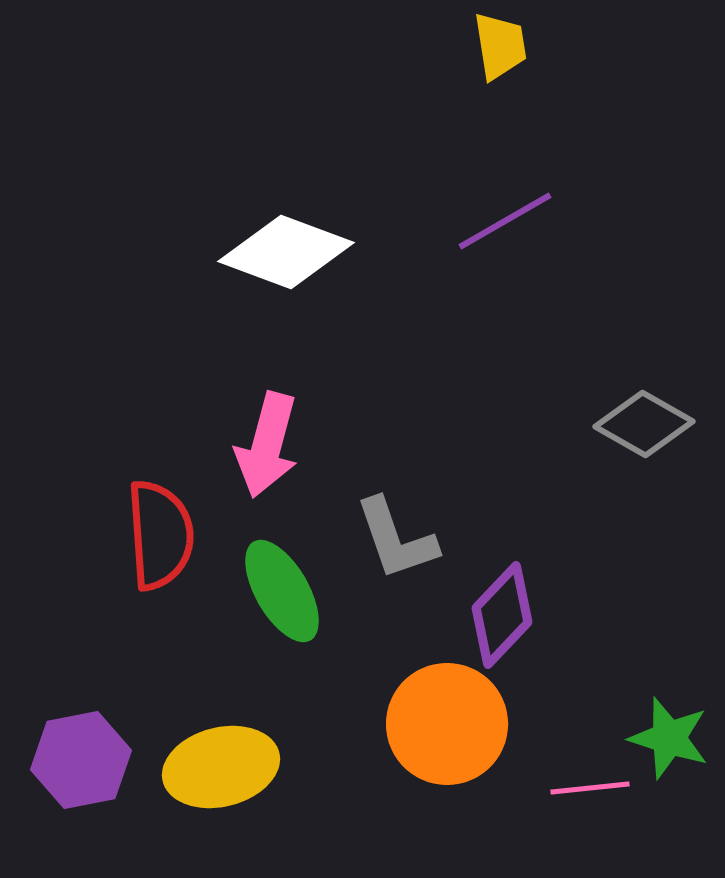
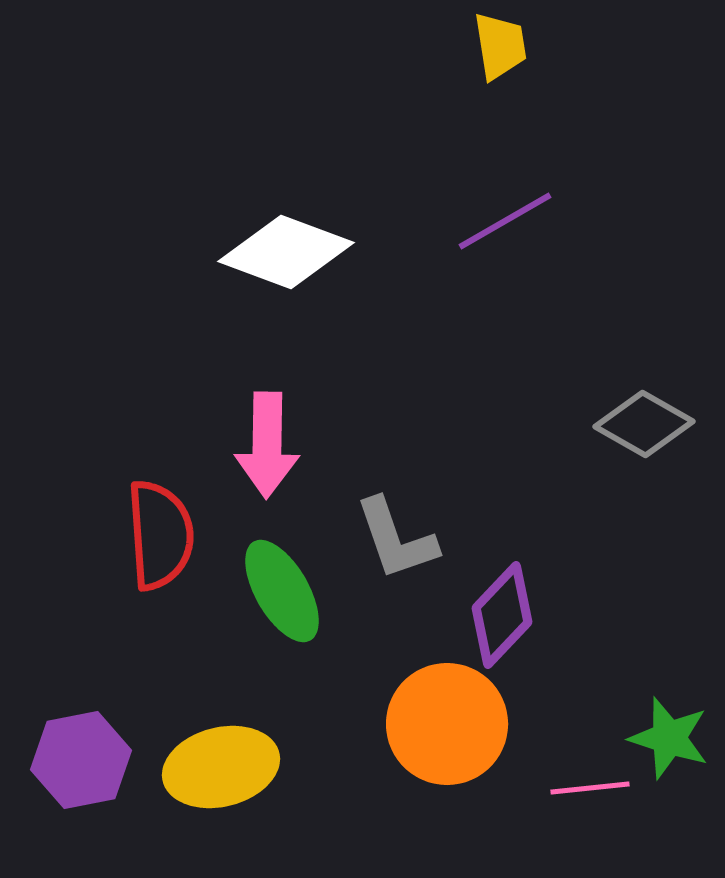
pink arrow: rotated 14 degrees counterclockwise
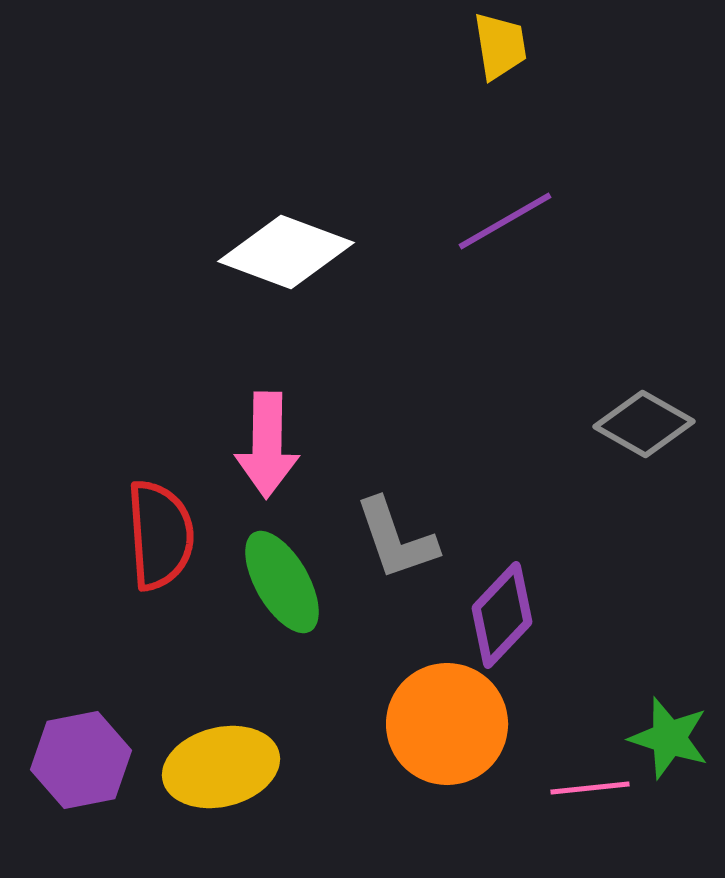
green ellipse: moved 9 px up
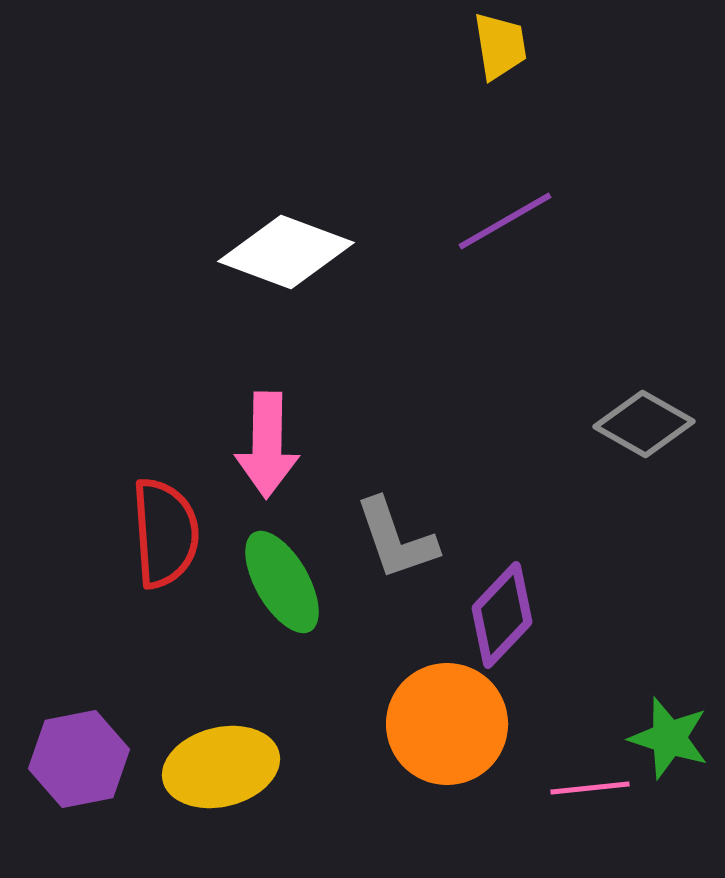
red semicircle: moved 5 px right, 2 px up
purple hexagon: moved 2 px left, 1 px up
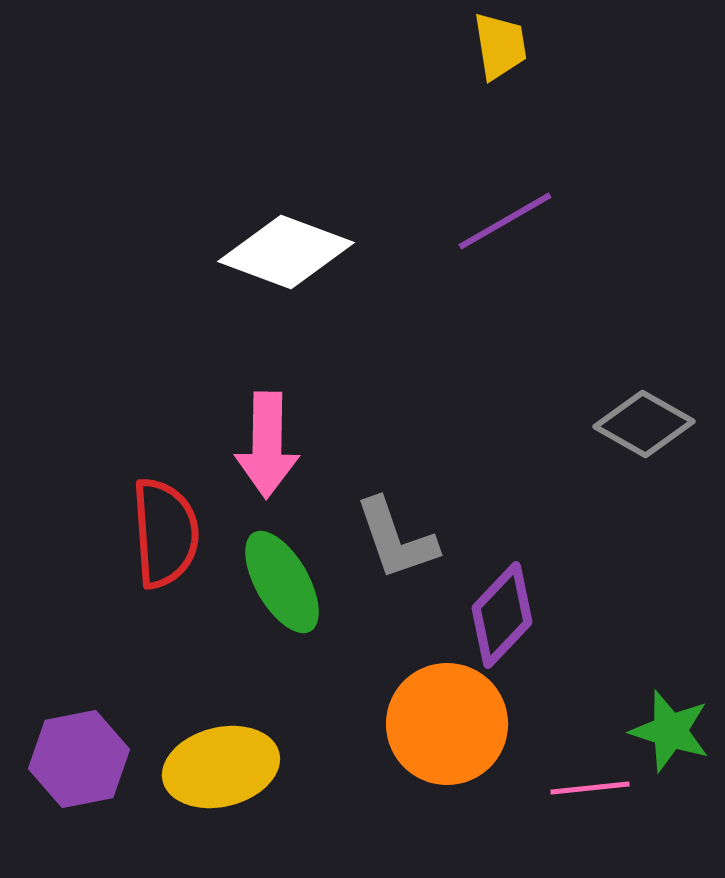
green star: moved 1 px right, 7 px up
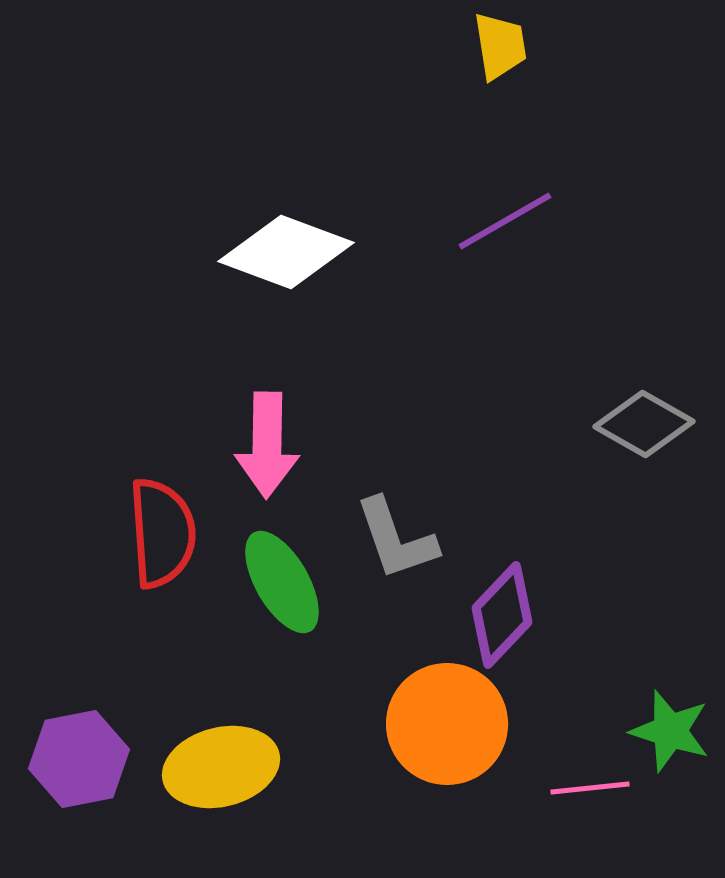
red semicircle: moved 3 px left
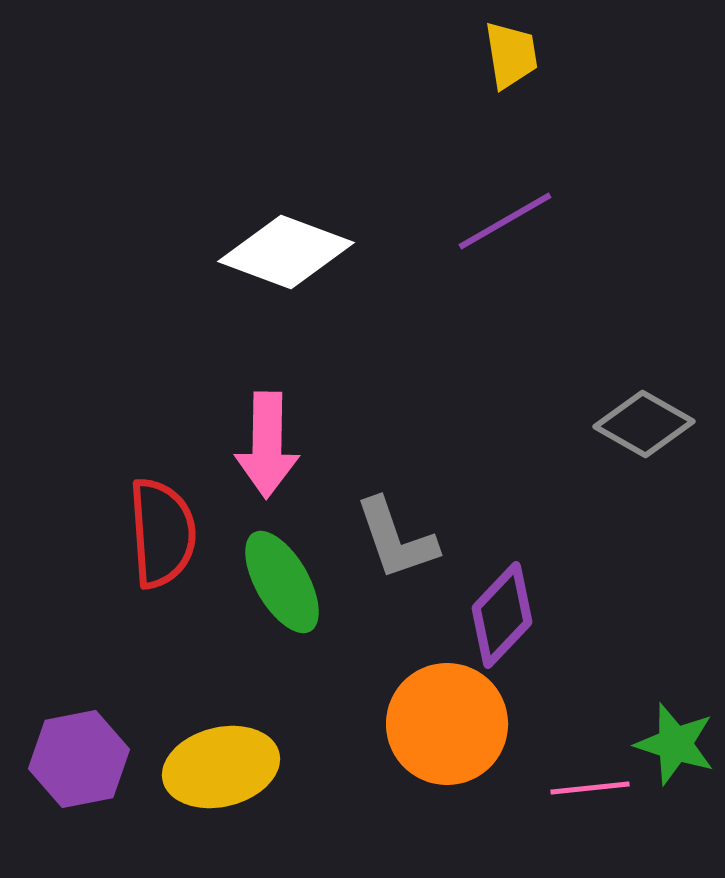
yellow trapezoid: moved 11 px right, 9 px down
green star: moved 5 px right, 13 px down
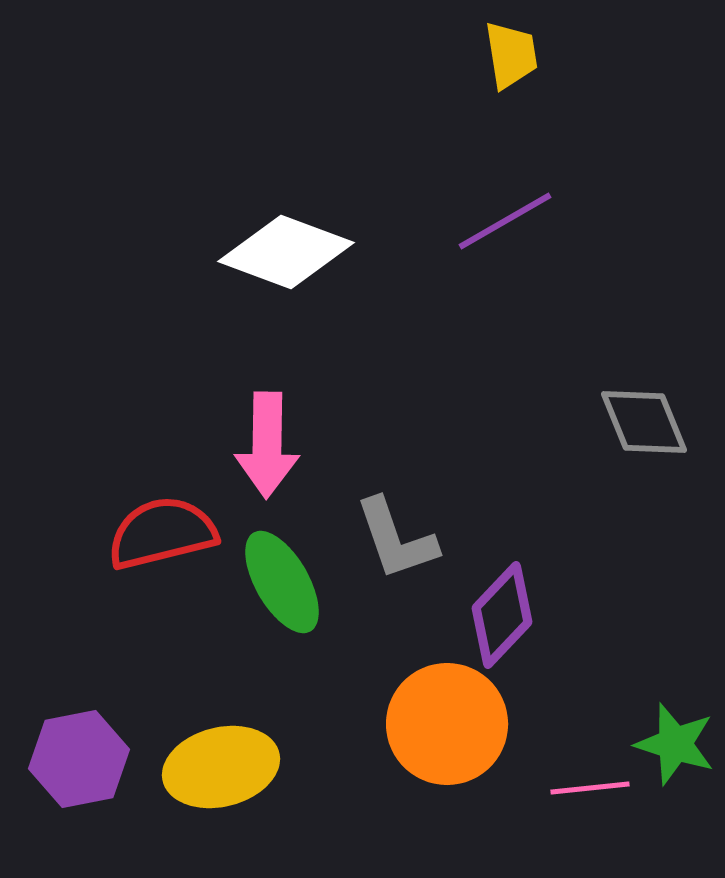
gray diamond: moved 2 px up; rotated 38 degrees clockwise
red semicircle: rotated 100 degrees counterclockwise
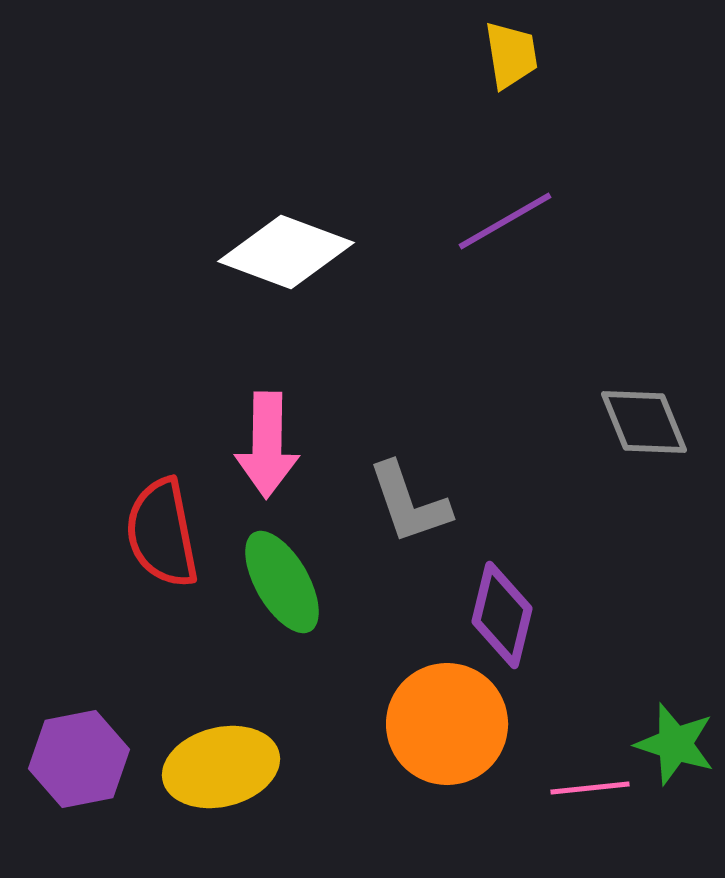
red semicircle: rotated 87 degrees counterclockwise
gray L-shape: moved 13 px right, 36 px up
purple diamond: rotated 30 degrees counterclockwise
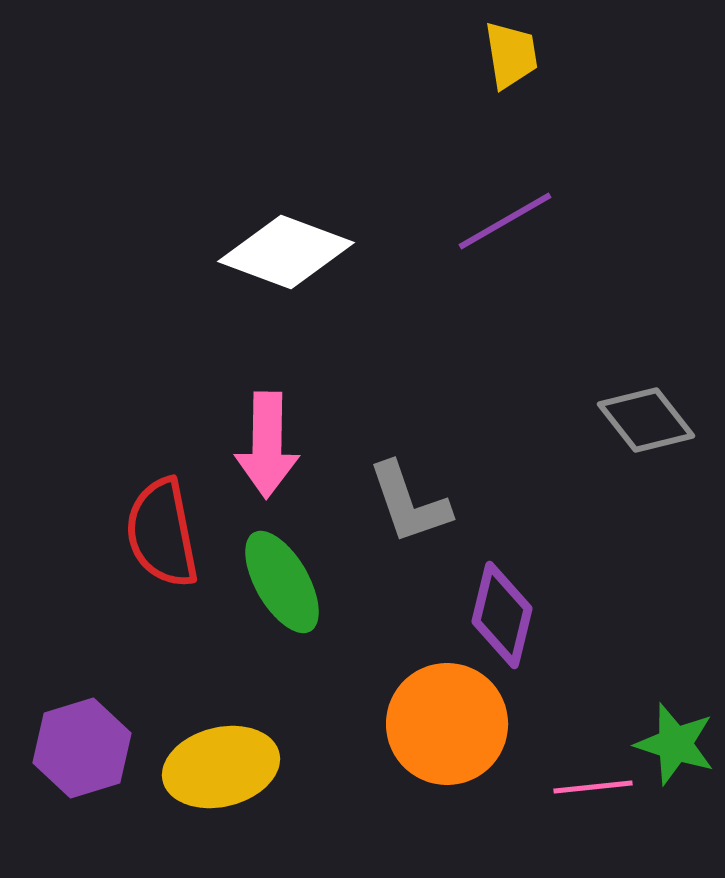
gray diamond: moved 2 px right, 2 px up; rotated 16 degrees counterclockwise
purple hexagon: moved 3 px right, 11 px up; rotated 6 degrees counterclockwise
pink line: moved 3 px right, 1 px up
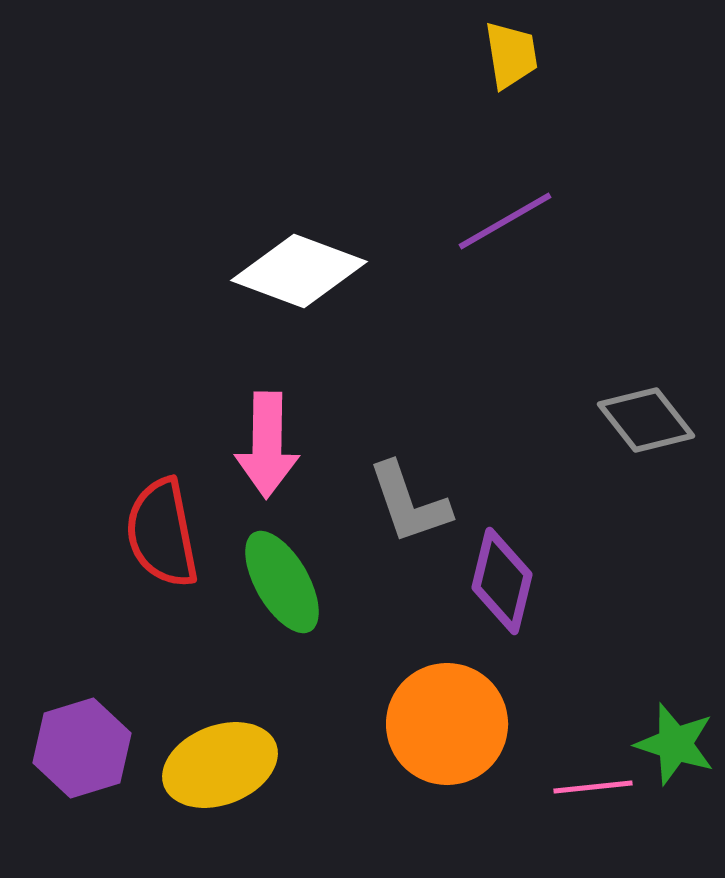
white diamond: moved 13 px right, 19 px down
purple diamond: moved 34 px up
yellow ellipse: moved 1 px left, 2 px up; rotated 7 degrees counterclockwise
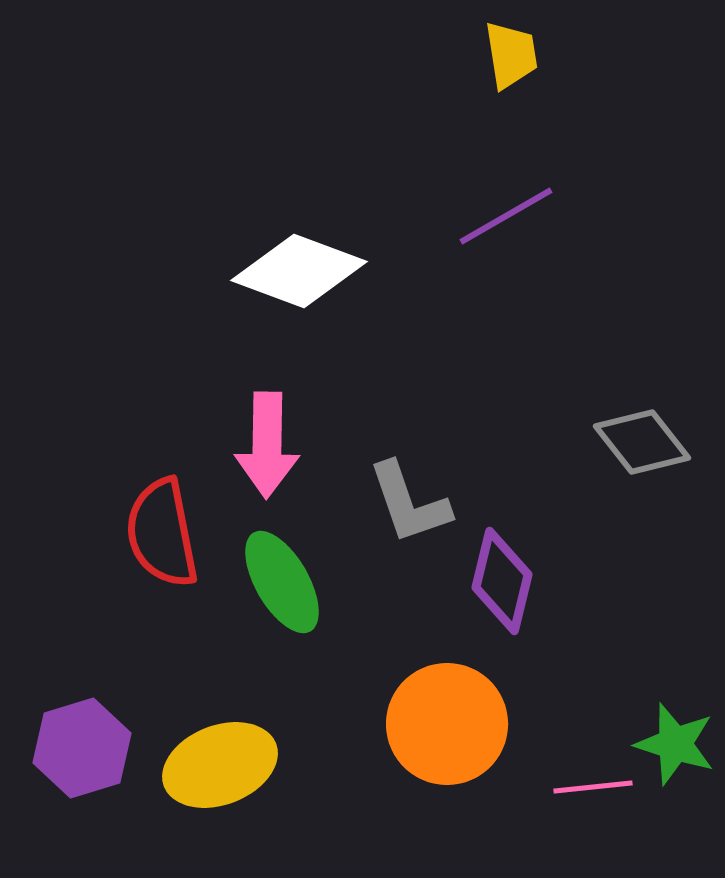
purple line: moved 1 px right, 5 px up
gray diamond: moved 4 px left, 22 px down
